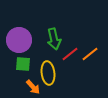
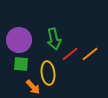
green square: moved 2 px left
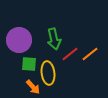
green square: moved 8 px right
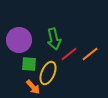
red line: moved 1 px left
yellow ellipse: rotated 30 degrees clockwise
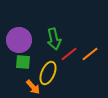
green square: moved 6 px left, 2 px up
